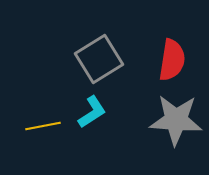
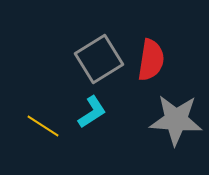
red semicircle: moved 21 px left
yellow line: rotated 44 degrees clockwise
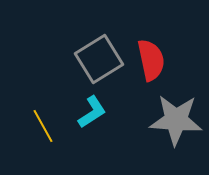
red semicircle: rotated 21 degrees counterclockwise
yellow line: rotated 28 degrees clockwise
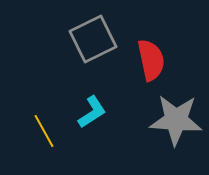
gray square: moved 6 px left, 20 px up; rotated 6 degrees clockwise
yellow line: moved 1 px right, 5 px down
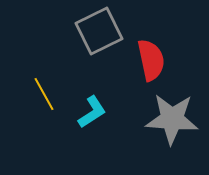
gray square: moved 6 px right, 8 px up
gray star: moved 4 px left, 1 px up
yellow line: moved 37 px up
